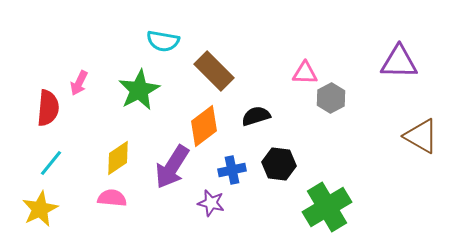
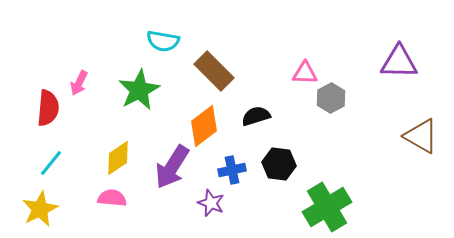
purple star: rotated 8 degrees clockwise
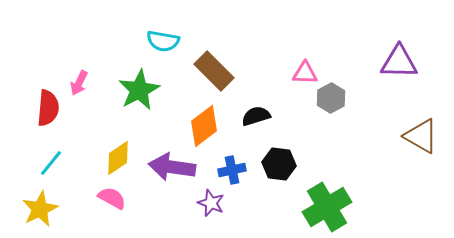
purple arrow: rotated 66 degrees clockwise
pink semicircle: rotated 24 degrees clockwise
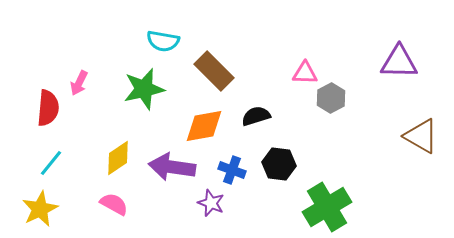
green star: moved 5 px right, 1 px up; rotated 15 degrees clockwise
orange diamond: rotated 27 degrees clockwise
blue cross: rotated 32 degrees clockwise
pink semicircle: moved 2 px right, 6 px down
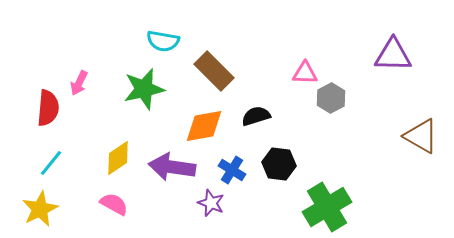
purple triangle: moved 6 px left, 7 px up
blue cross: rotated 12 degrees clockwise
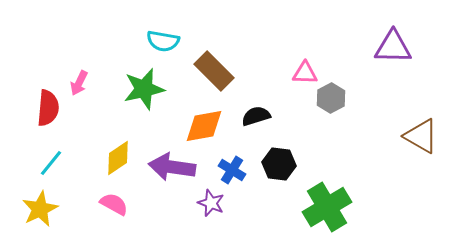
purple triangle: moved 8 px up
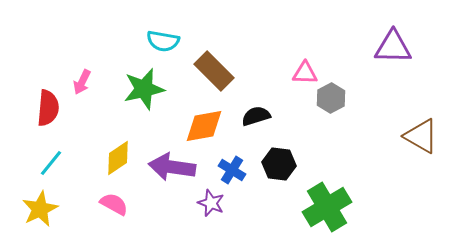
pink arrow: moved 3 px right, 1 px up
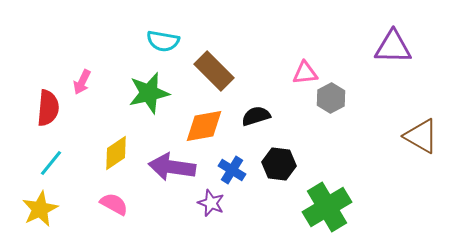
pink triangle: rotated 8 degrees counterclockwise
green star: moved 5 px right, 4 px down
yellow diamond: moved 2 px left, 5 px up
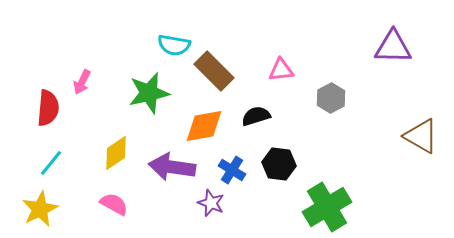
cyan semicircle: moved 11 px right, 4 px down
pink triangle: moved 24 px left, 3 px up
